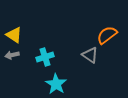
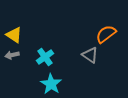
orange semicircle: moved 1 px left, 1 px up
cyan cross: rotated 18 degrees counterclockwise
cyan star: moved 5 px left
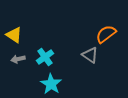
gray arrow: moved 6 px right, 4 px down
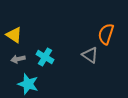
orange semicircle: rotated 35 degrees counterclockwise
cyan cross: rotated 24 degrees counterclockwise
cyan star: moved 23 px left; rotated 15 degrees counterclockwise
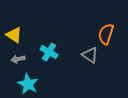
cyan cross: moved 4 px right, 5 px up
cyan star: rotated 10 degrees clockwise
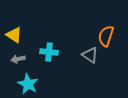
orange semicircle: moved 2 px down
cyan cross: rotated 24 degrees counterclockwise
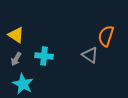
yellow triangle: moved 2 px right
cyan cross: moved 5 px left, 4 px down
gray arrow: moved 2 px left; rotated 48 degrees counterclockwise
cyan star: moved 5 px left
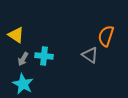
gray arrow: moved 7 px right
